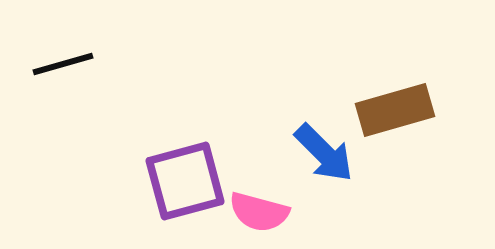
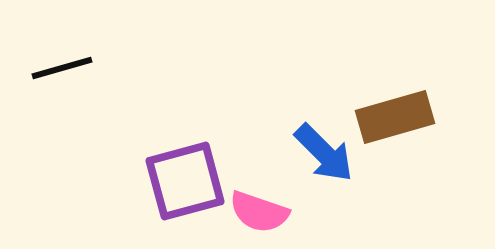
black line: moved 1 px left, 4 px down
brown rectangle: moved 7 px down
pink semicircle: rotated 4 degrees clockwise
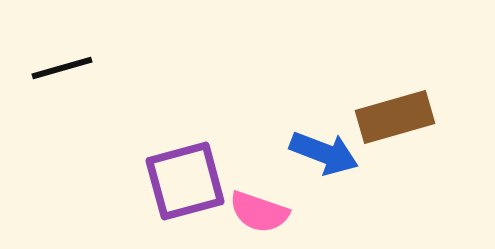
blue arrow: rotated 24 degrees counterclockwise
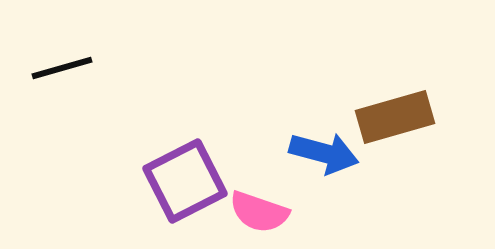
blue arrow: rotated 6 degrees counterclockwise
purple square: rotated 12 degrees counterclockwise
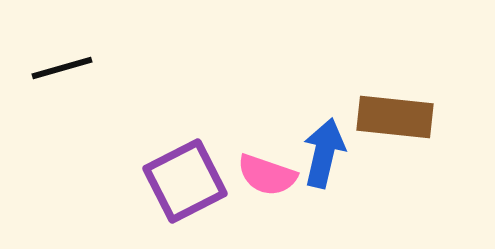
brown rectangle: rotated 22 degrees clockwise
blue arrow: rotated 92 degrees counterclockwise
pink semicircle: moved 8 px right, 37 px up
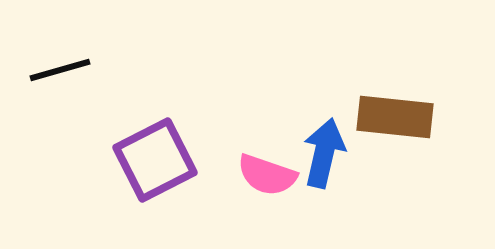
black line: moved 2 px left, 2 px down
purple square: moved 30 px left, 21 px up
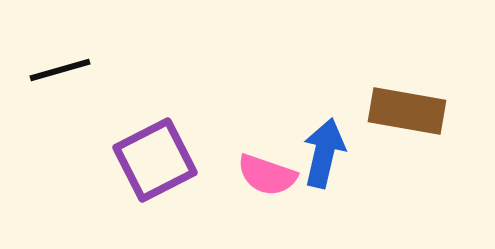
brown rectangle: moved 12 px right, 6 px up; rotated 4 degrees clockwise
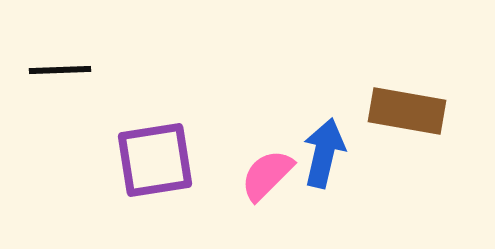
black line: rotated 14 degrees clockwise
purple square: rotated 18 degrees clockwise
pink semicircle: rotated 116 degrees clockwise
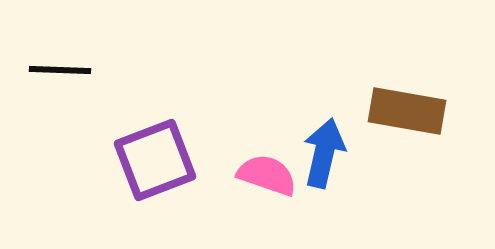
black line: rotated 4 degrees clockwise
purple square: rotated 12 degrees counterclockwise
pink semicircle: rotated 64 degrees clockwise
